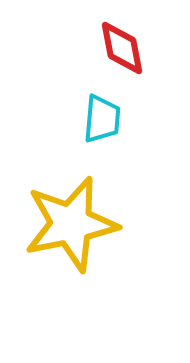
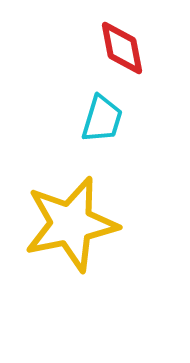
cyan trapezoid: rotated 12 degrees clockwise
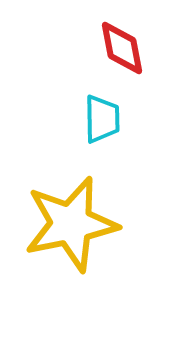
cyan trapezoid: rotated 18 degrees counterclockwise
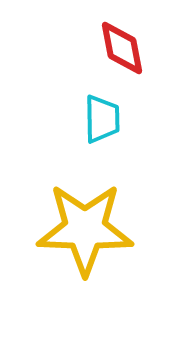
yellow star: moved 14 px right, 5 px down; rotated 14 degrees clockwise
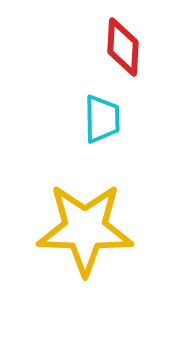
red diamond: moved 1 px right, 1 px up; rotated 14 degrees clockwise
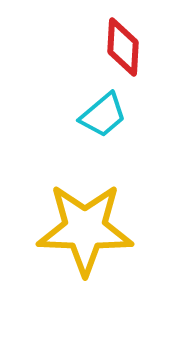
cyan trapezoid: moved 1 px right, 4 px up; rotated 51 degrees clockwise
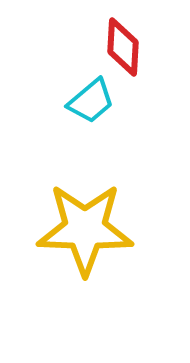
cyan trapezoid: moved 12 px left, 14 px up
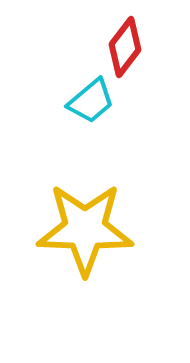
red diamond: moved 2 px right; rotated 34 degrees clockwise
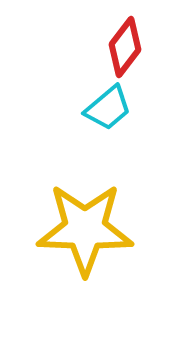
cyan trapezoid: moved 17 px right, 7 px down
